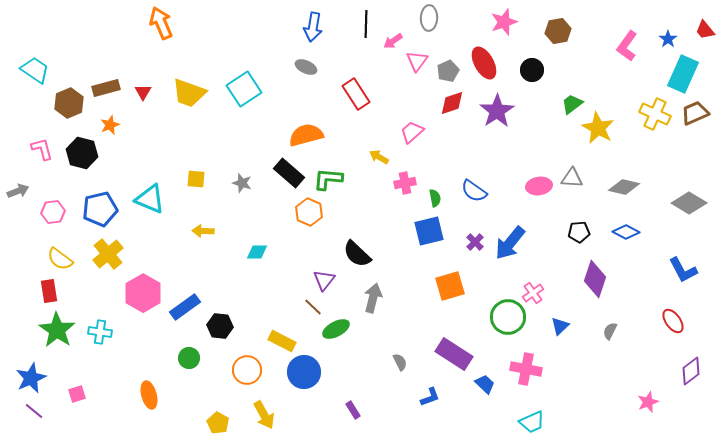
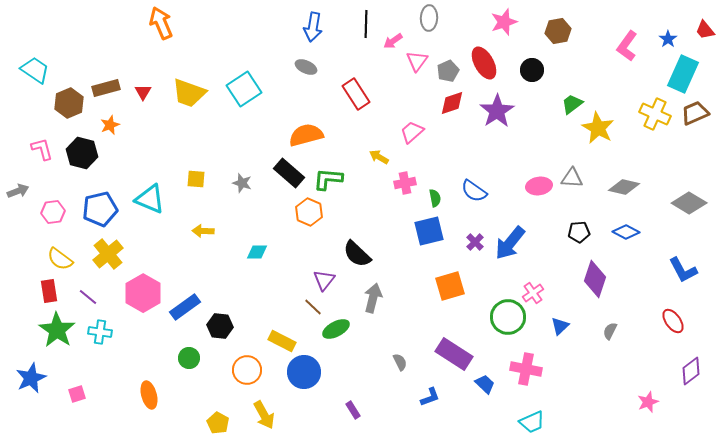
purple line at (34, 411): moved 54 px right, 114 px up
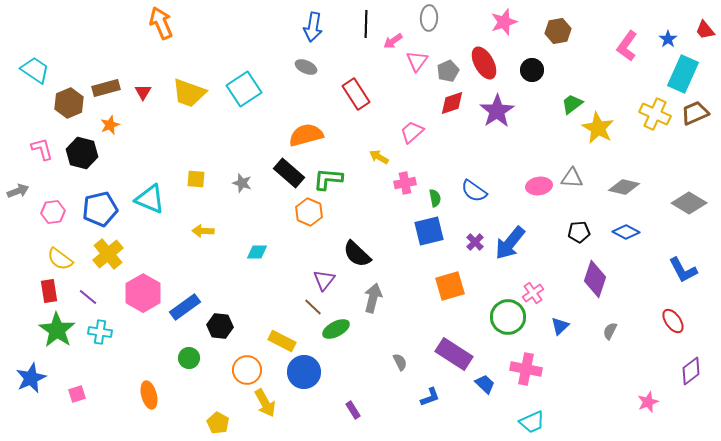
yellow arrow at (264, 415): moved 1 px right, 12 px up
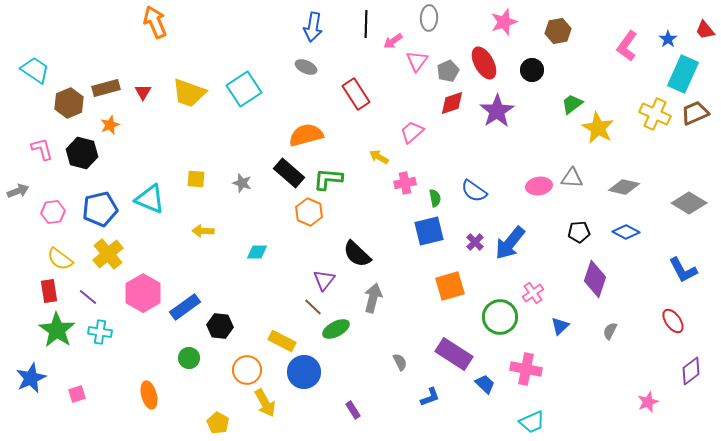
orange arrow at (161, 23): moved 6 px left, 1 px up
green circle at (508, 317): moved 8 px left
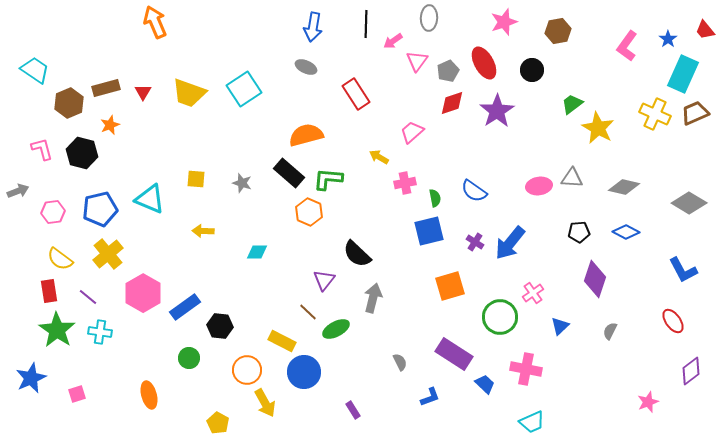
purple cross at (475, 242): rotated 12 degrees counterclockwise
brown line at (313, 307): moved 5 px left, 5 px down
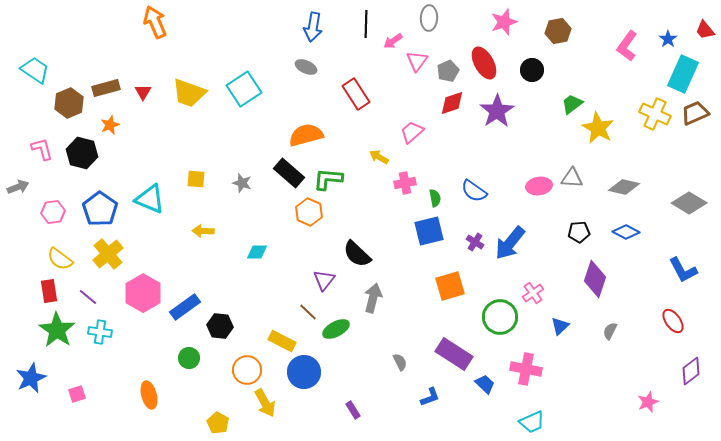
gray arrow at (18, 191): moved 4 px up
blue pentagon at (100, 209): rotated 24 degrees counterclockwise
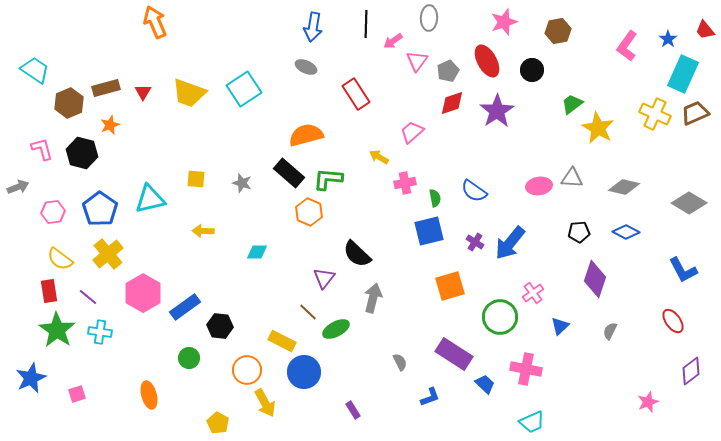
red ellipse at (484, 63): moved 3 px right, 2 px up
cyan triangle at (150, 199): rotated 36 degrees counterclockwise
purple triangle at (324, 280): moved 2 px up
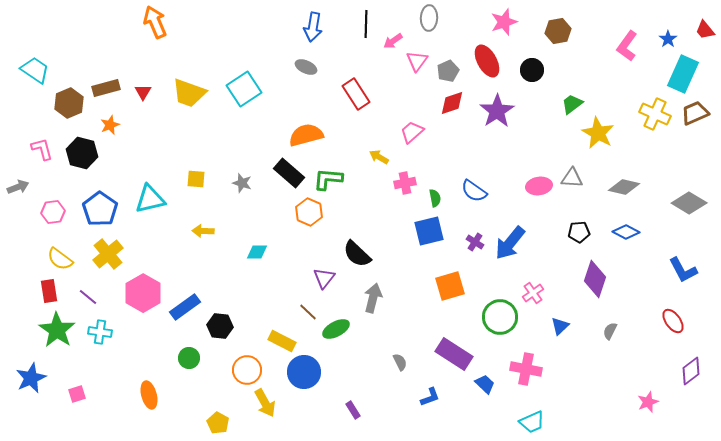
yellow star at (598, 128): moved 5 px down
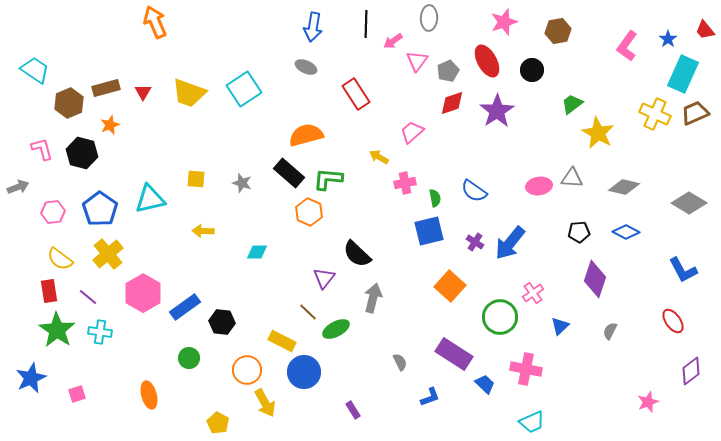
orange square at (450, 286): rotated 32 degrees counterclockwise
black hexagon at (220, 326): moved 2 px right, 4 px up
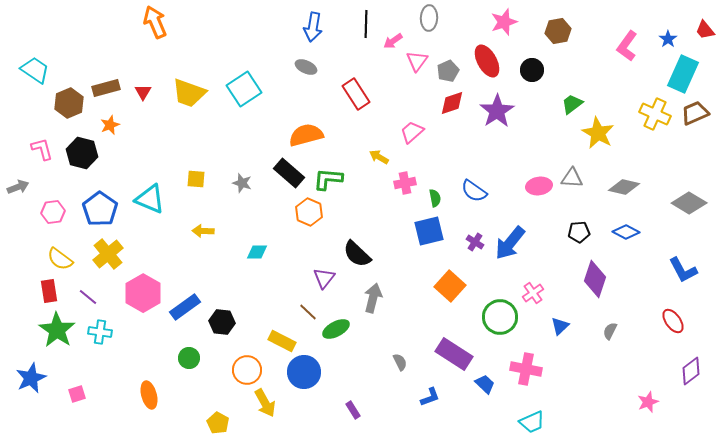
cyan triangle at (150, 199): rotated 36 degrees clockwise
